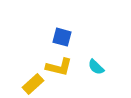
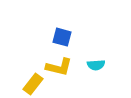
cyan semicircle: moved 2 px up; rotated 48 degrees counterclockwise
yellow rectangle: rotated 10 degrees counterclockwise
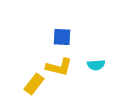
blue square: rotated 12 degrees counterclockwise
yellow rectangle: moved 1 px right
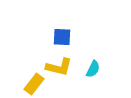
cyan semicircle: moved 3 px left, 4 px down; rotated 60 degrees counterclockwise
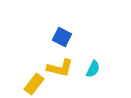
blue square: rotated 24 degrees clockwise
yellow L-shape: moved 1 px right, 1 px down
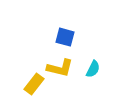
blue square: moved 3 px right; rotated 12 degrees counterclockwise
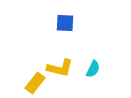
blue square: moved 14 px up; rotated 12 degrees counterclockwise
yellow rectangle: moved 1 px right, 1 px up
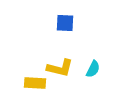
yellow rectangle: rotated 55 degrees clockwise
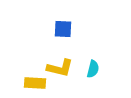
blue square: moved 2 px left, 6 px down
cyan semicircle: rotated 12 degrees counterclockwise
